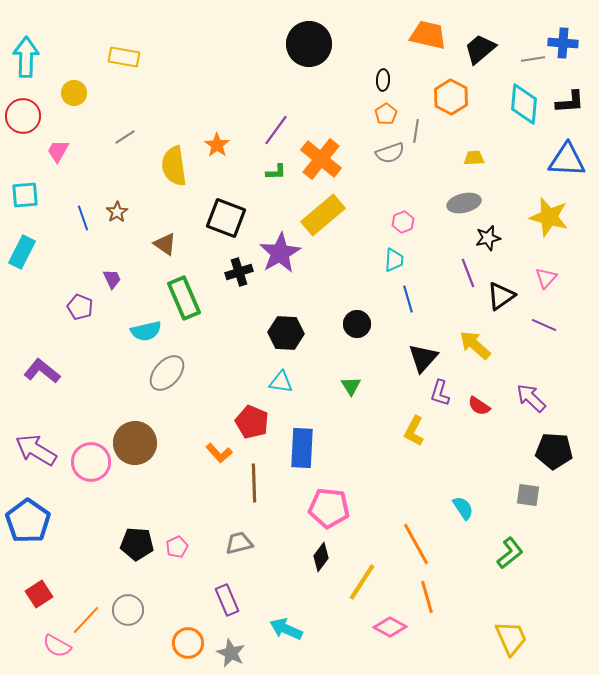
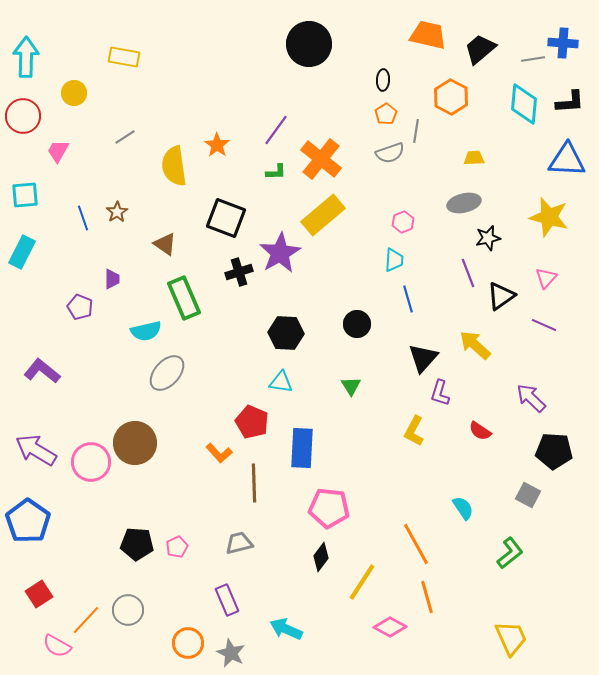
purple trapezoid at (112, 279): rotated 25 degrees clockwise
red semicircle at (479, 406): moved 1 px right, 25 px down
gray square at (528, 495): rotated 20 degrees clockwise
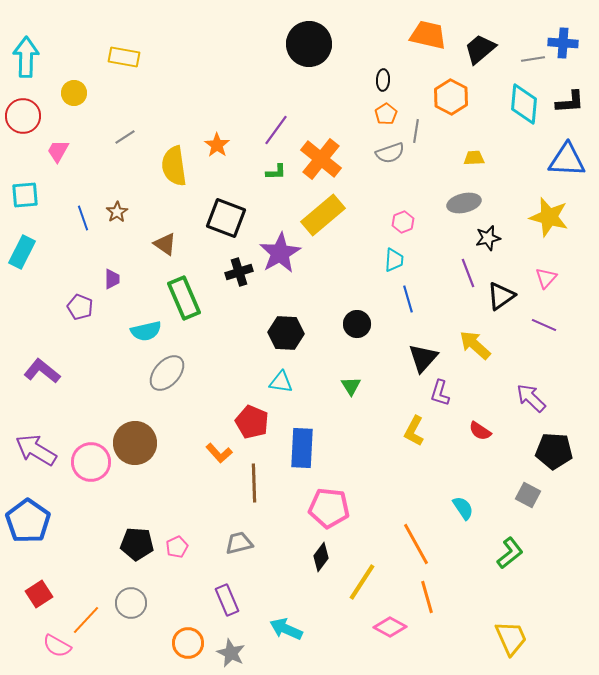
gray circle at (128, 610): moved 3 px right, 7 px up
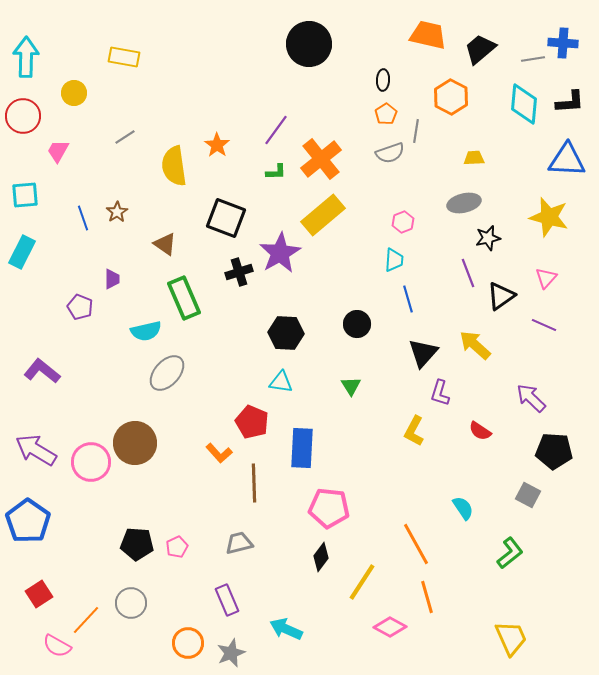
orange cross at (321, 159): rotated 12 degrees clockwise
black triangle at (423, 358): moved 5 px up
gray star at (231, 653): rotated 24 degrees clockwise
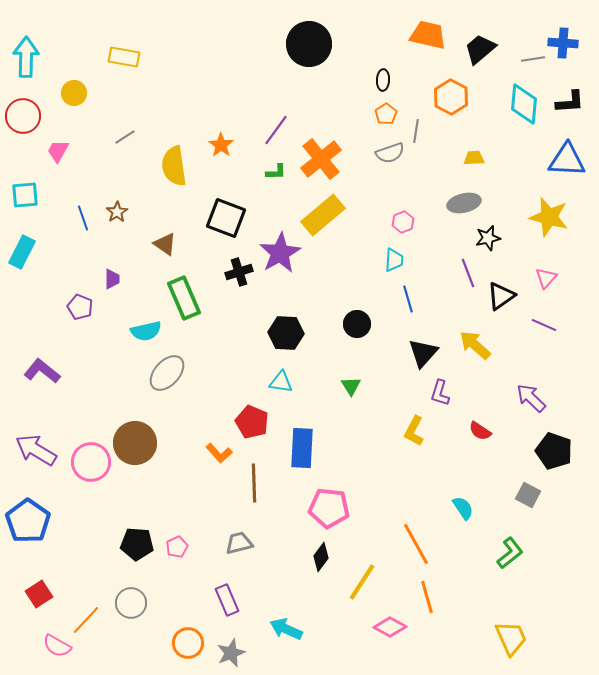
orange star at (217, 145): moved 4 px right
black pentagon at (554, 451): rotated 15 degrees clockwise
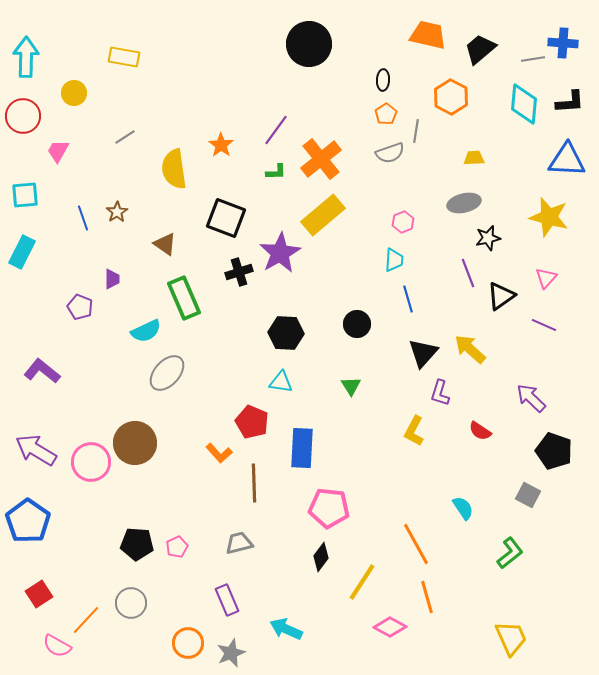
yellow semicircle at (174, 166): moved 3 px down
cyan semicircle at (146, 331): rotated 12 degrees counterclockwise
yellow arrow at (475, 345): moved 5 px left, 4 px down
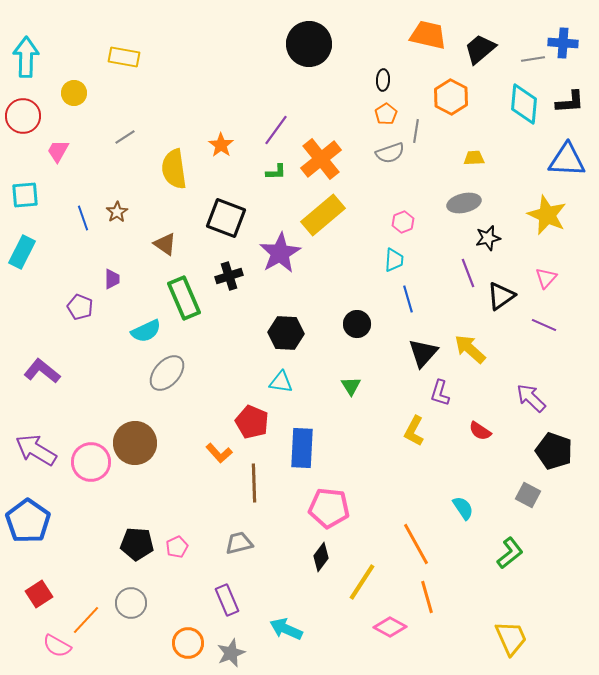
yellow star at (549, 217): moved 2 px left, 2 px up; rotated 9 degrees clockwise
black cross at (239, 272): moved 10 px left, 4 px down
